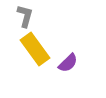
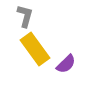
purple semicircle: moved 2 px left, 1 px down
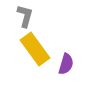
purple semicircle: rotated 30 degrees counterclockwise
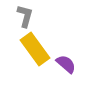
purple semicircle: rotated 65 degrees counterclockwise
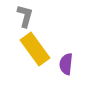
purple semicircle: rotated 125 degrees counterclockwise
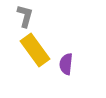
yellow rectangle: moved 1 px down
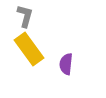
yellow rectangle: moved 6 px left, 1 px up
